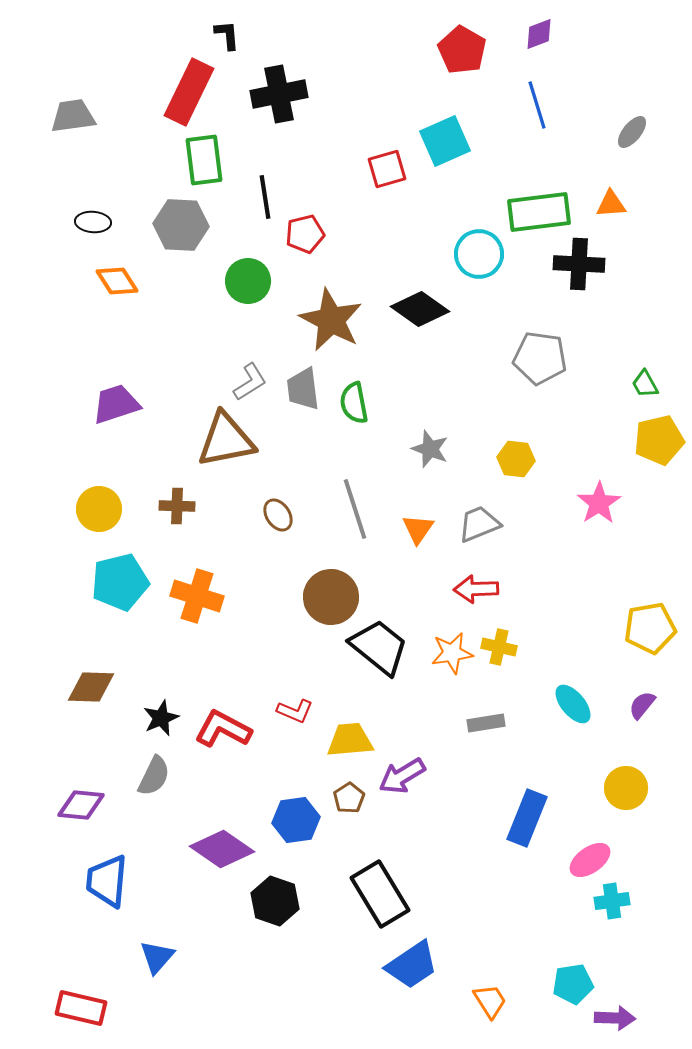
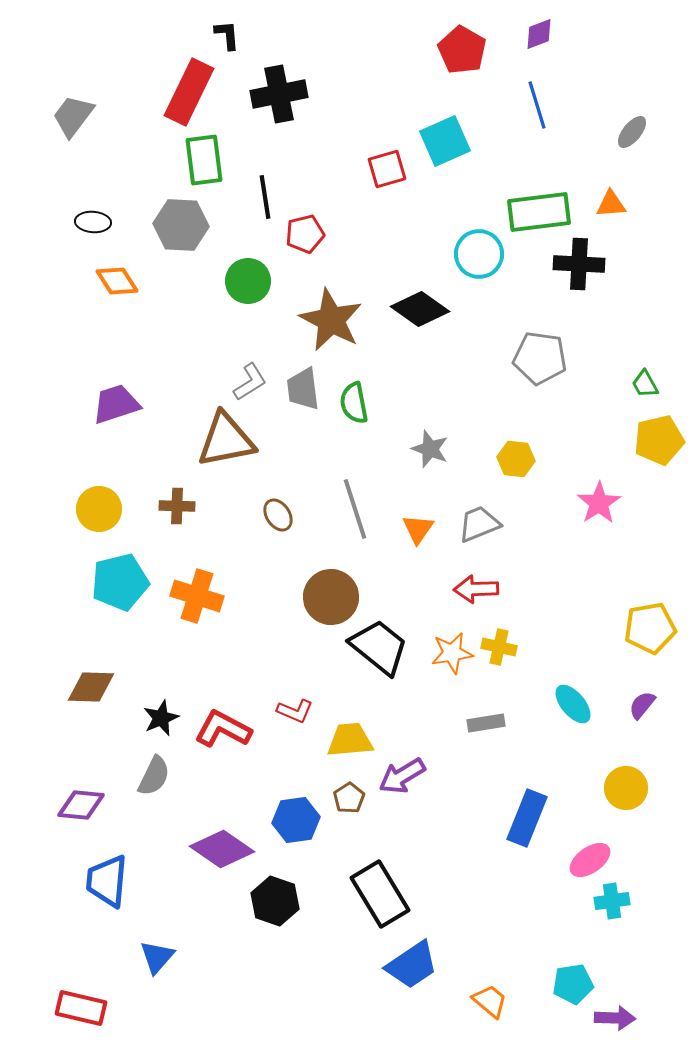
gray trapezoid at (73, 116): rotated 45 degrees counterclockwise
orange trapezoid at (490, 1001): rotated 18 degrees counterclockwise
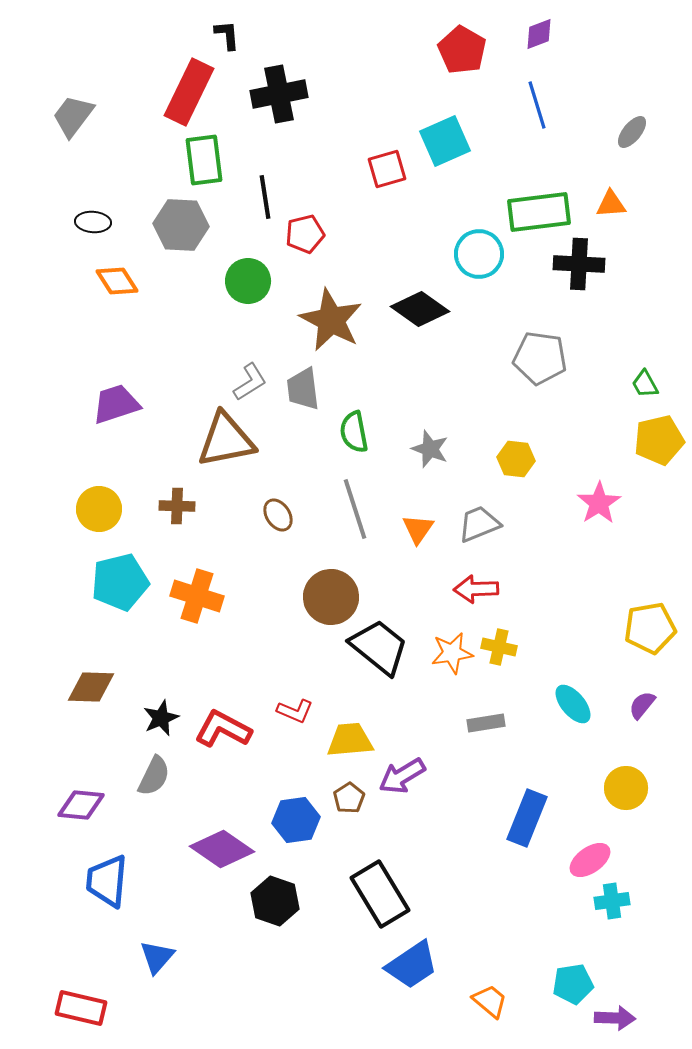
green semicircle at (354, 403): moved 29 px down
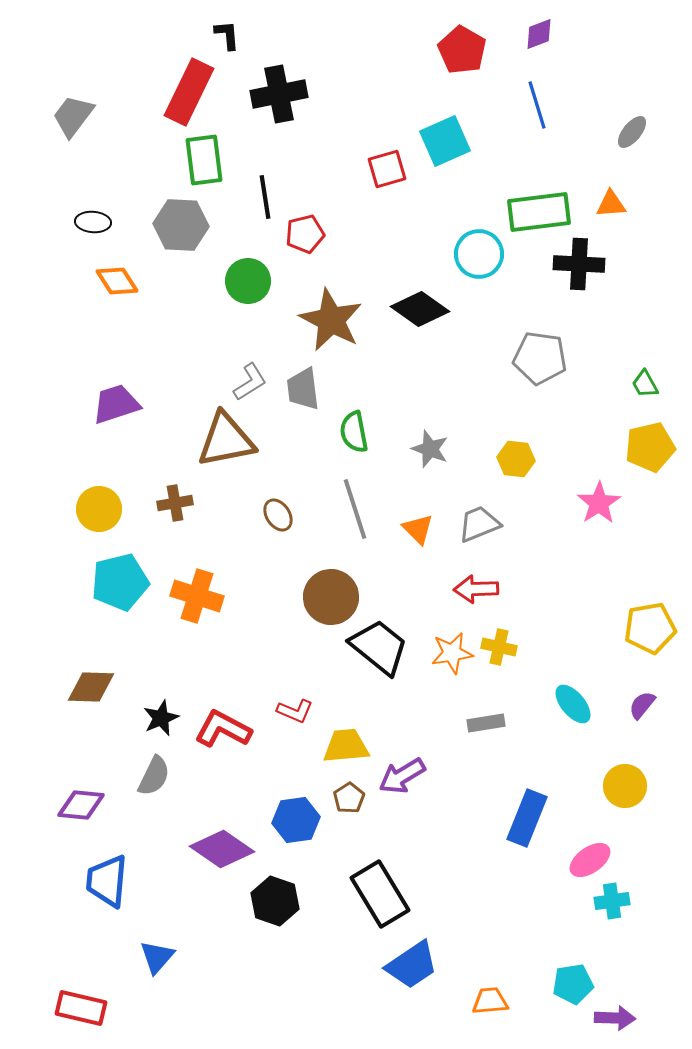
yellow pentagon at (659, 440): moved 9 px left, 7 px down
brown cross at (177, 506): moved 2 px left, 3 px up; rotated 12 degrees counterclockwise
orange triangle at (418, 529): rotated 20 degrees counterclockwise
yellow trapezoid at (350, 740): moved 4 px left, 6 px down
yellow circle at (626, 788): moved 1 px left, 2 px up
orange trapezoid at (490, 1001): rotated 45 degrees counterclockwise
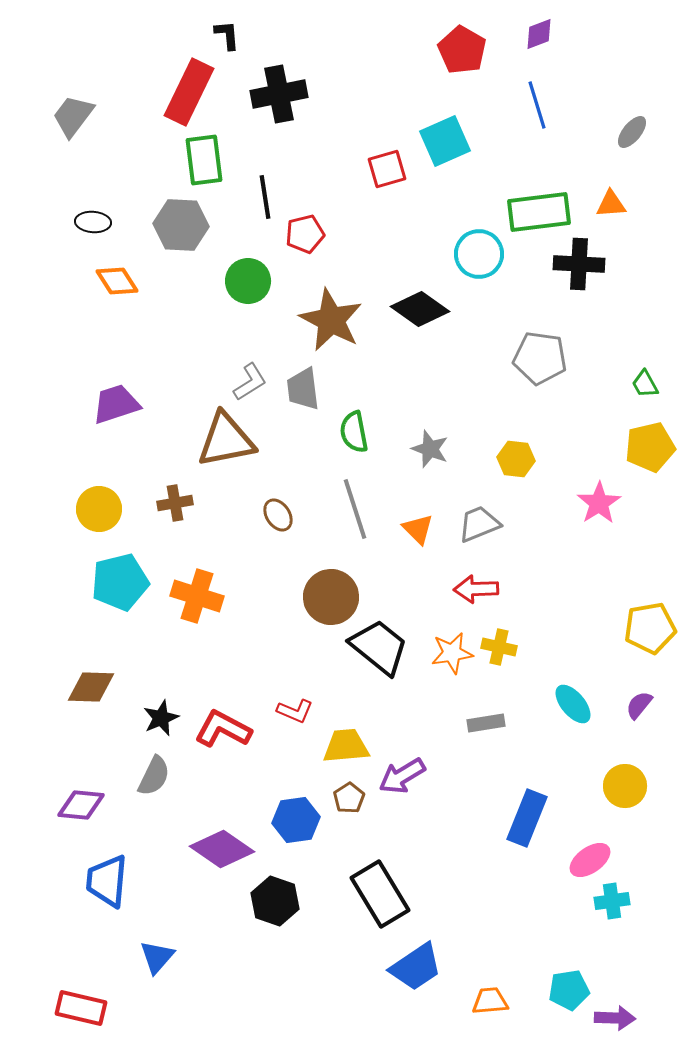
purple semicircle at (642, 705): moved 3 px left
blue trapezoid at (412, 965): moved 4 px right, 2 px down
cyan pentagon at (573, 984): moved 4 px left, 6 px down
